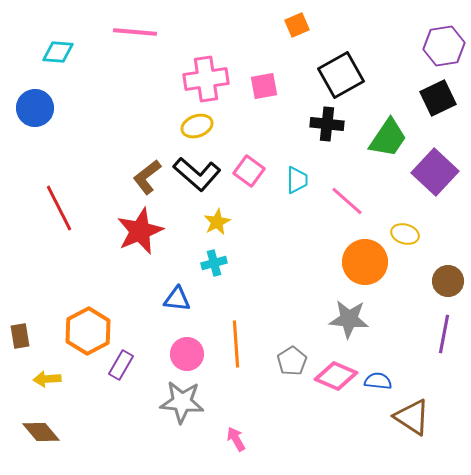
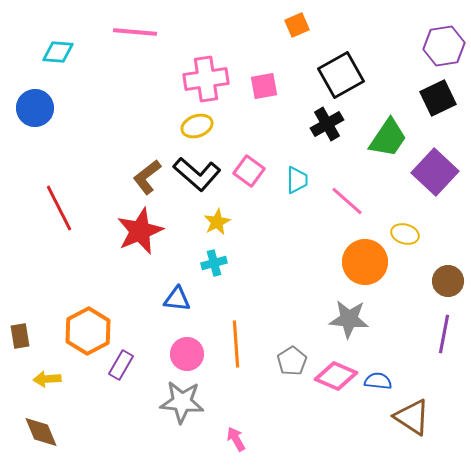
black cross at (327, 124): rotated 36 degrees counterclockwise
brown diamond at (41, 432): rotated 18 degrees clockwise
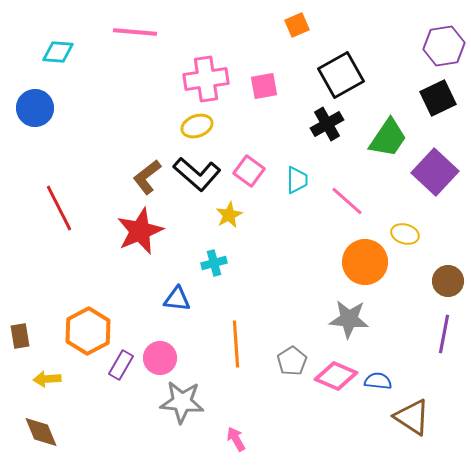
yellow star at (217, 222): moved 12 px right, 7 px up
pink circle at (187, 354): moved 27 px left, 4 px down
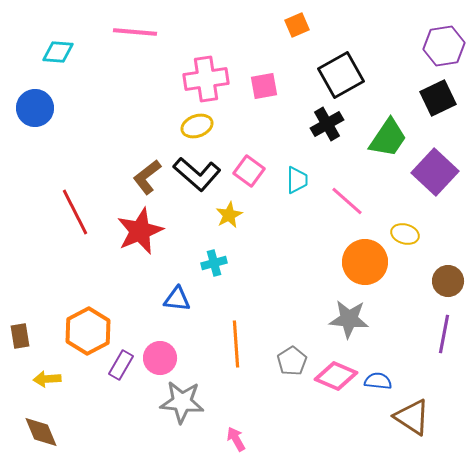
red line at (59, 208): moved 16 px right, 4 px down
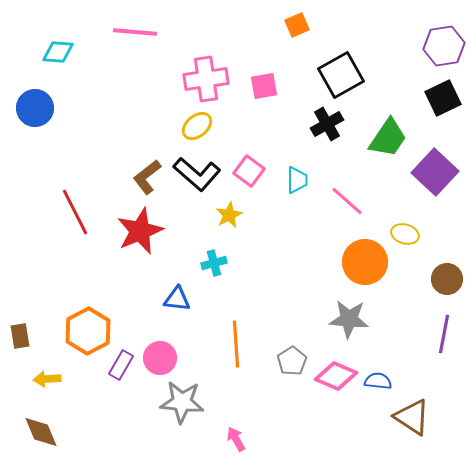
black square at (438, 98): moved 5 px right
yellow ellipse at (197, 126): rotated 20 degrees counterclockwise
brown circle at (448, 281): moved 1 px left, 2 px up
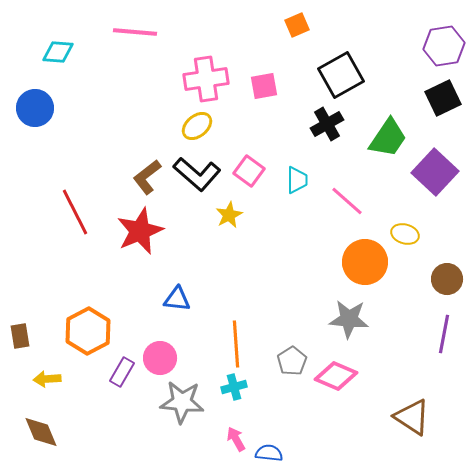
cyan cross at (214, 263): moved 20 px right, 124 px down
purple rectangle at (121, 365): moved 1 px right, 7 px down
blue semicircle at (378, 381): moved 109 px left, 72 px down
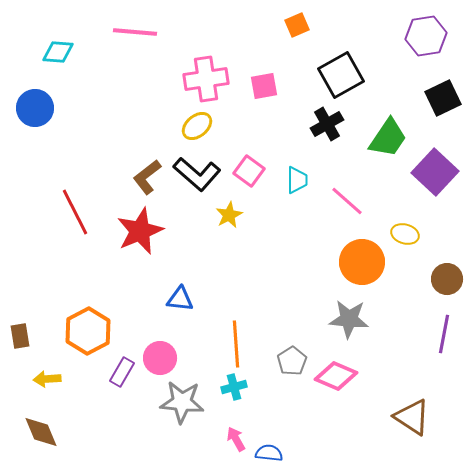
purple hexagon at (444, 46): moved 18 px left, 10 px up
orange circle at (365, 262): moved 3 px left
blue triangle at (177, 299): moved 3 px right
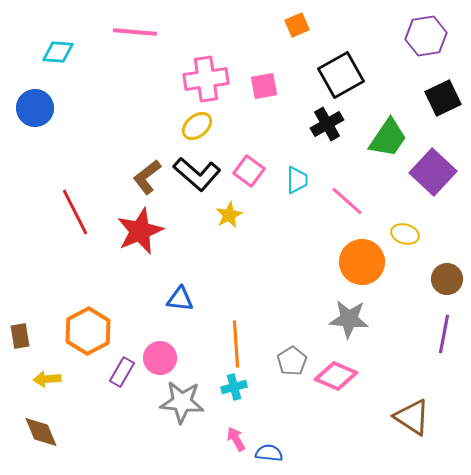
purple square at (435, 172): moved 2 px left
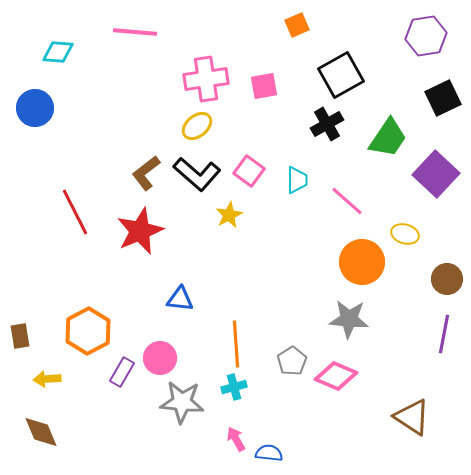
purple square at (433, 172): moved 3 px right, 2 px down
brown L-shape at (147, 177): moved 1 px left, 4 px up
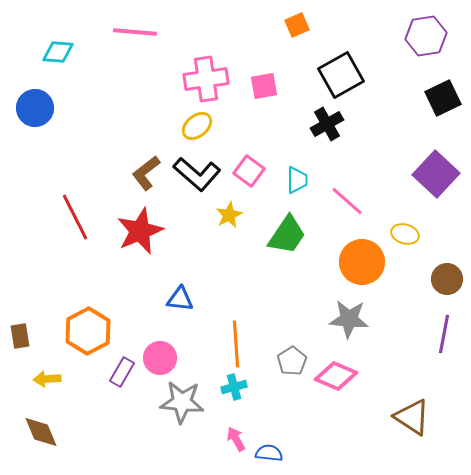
green trapezoid at (388, 138): moved 101 px left, 97 px down
red line at (75, 212): moved 5 px down
